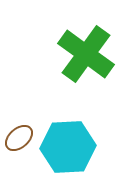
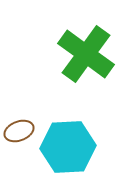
brown ellipse: moved 7 px up; rotated 20 degrees clockwise
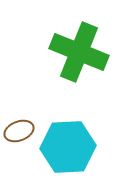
green cross: moved 7 px left, 2 px up; rotated 14 degrees counterclockwise
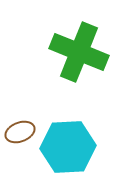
brown ellipse: moved 1 px right, 1 px down
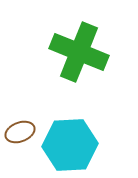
cyan hexagon: moved 2 px right, 2 px up
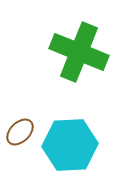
brown ellipse: rotated 24 degrees counterclockwise
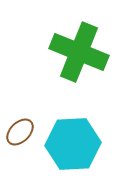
cyan hexagon: moved 3 px right, 1 px up
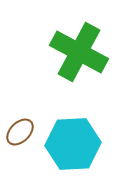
green cross: rotated 6 degrees clockwise
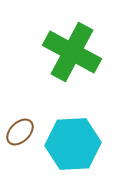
green cross: moved 7 px left
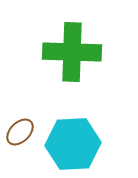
green cross: rotated 26 degrees counterclockwise
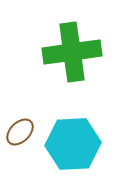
green cross: rotated 10 degrees counterclockwise
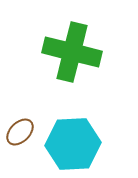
green cross: rotated 22 degrees clockwise
